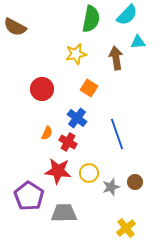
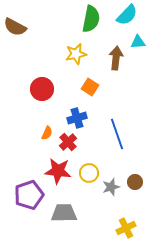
brown arrow: rotated 15 degrees clockwise
orange square: moved 1 px right, 1 px up
blue cross: rotated 36 degrees clockwise
red cross: rotated 18 degrees clockwise
purple pentagon: moved 1 px up; rotated 20 degrees clockwise
yellow cross: rotated 12 degrees clockwise
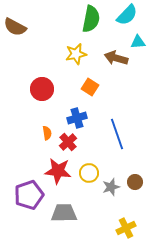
brown arrow: rotated 80 degrees counterclockwise
orange semicircle: rotated 32 degrees counterclockwise
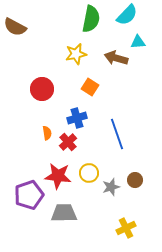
red star: moved 5 px down
brown circle: moved 2 px up
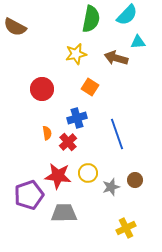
yellow circle: moved 1 px left
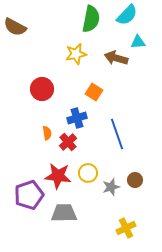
orange square: moved 4 px right, 5 px down
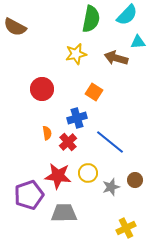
blue line: moved 7 px left, 8 px down; rotated 32 degrees counterclockwise
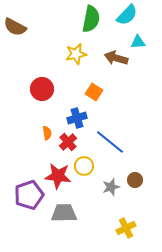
yellow circle: moved 4 px left, 7 px up
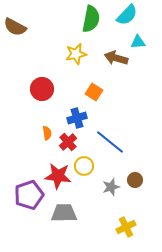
yellow cross: moved 1 px up
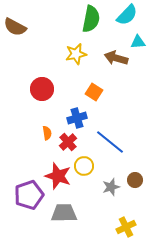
red star: rotated 12 degrees clockwise
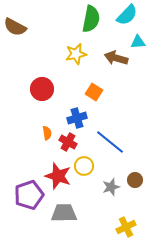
red cross: rotated 18 degrees counterclockwise
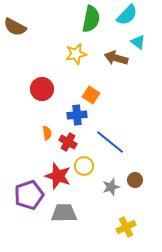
cyan triangle: rotated 42 degrees clockwise
orange square: moved 3 px left, 3 px down
blue cross: moved 3 px up; rotated 12 degrees clockwise
